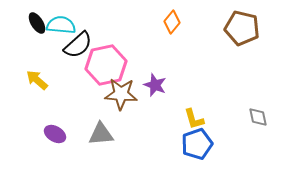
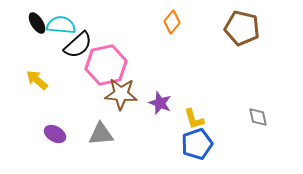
purple star: moved 5 px right, 18 px down
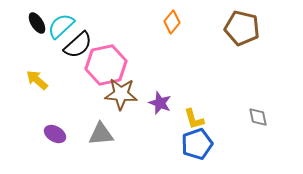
cyan semicircle: moved 1 px down; rotated 48 degrees counterclockwise
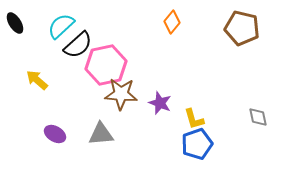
black ellipse: moved 22 px left
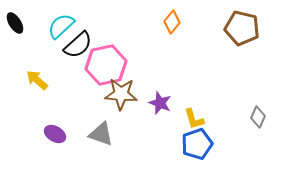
gray diamond: rotated 35 degrees clockwise
gray triangle: rotated 24 degrees clockwise
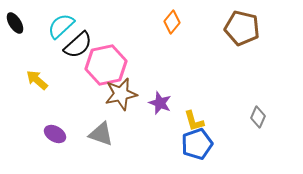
brown star: rotated 16 degrees counterclockwise
yellow L-shape: moved 2 px down
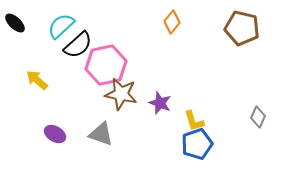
black ellipse: rotated 15 degrees counterclockwise
brown star: rotated 24 degrees clockwise
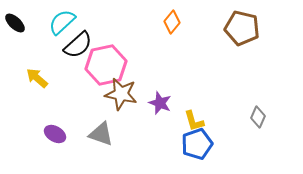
cyan semicircle: moved 1 px right, 4 px up
yellow arrow: moved 2 px up
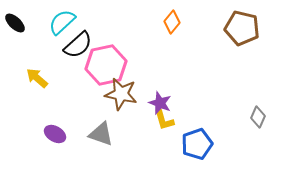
yellow L-shape: moved 30 px left, 1 px up
